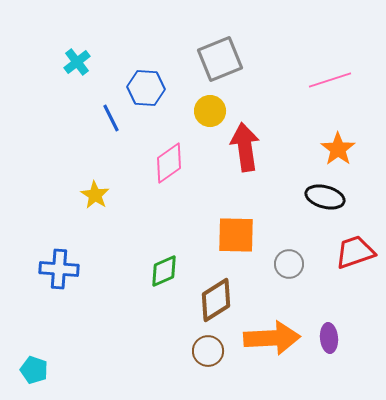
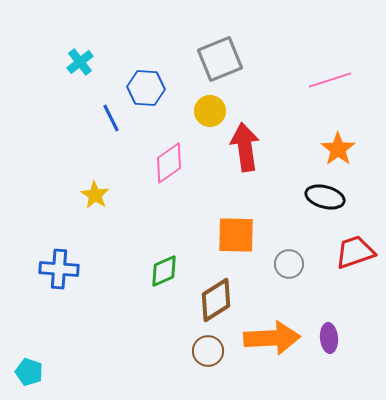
cyan cross: moved 3 px right
cyan pentagon: moved 5 px left, 2 px down
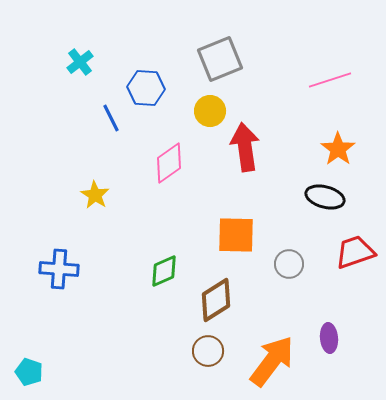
orange arrow: moved 23 px down; rotated 50 degrees counterclockwise
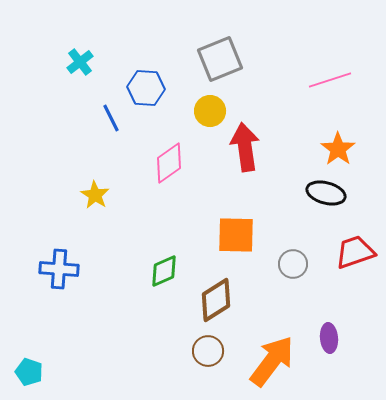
black ellipse: moved 1 px right, 4 px up
gray circle: moved 4 px right
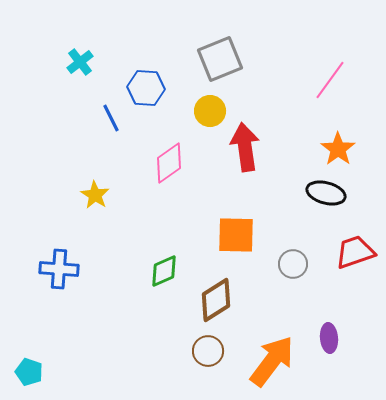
pink line: rotated 36 degrees counterclockwise
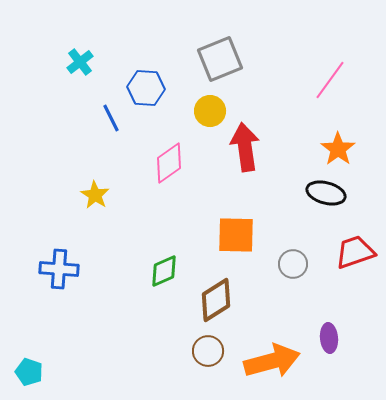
orange arrow: rotated 38 degrees clockwise
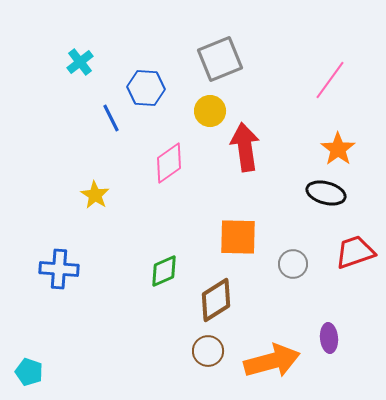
orange square: moved 2 px right, 2 px down
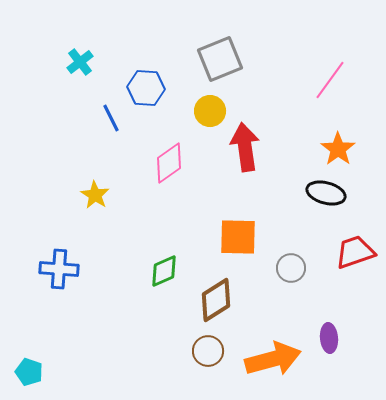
gray circle: moved 2 px left, 4 px down
orange arrow: moved 1 px right, 2 px up
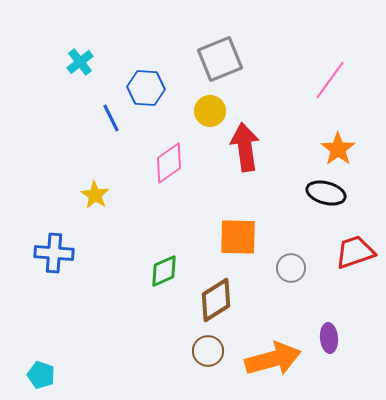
blue cross: moved 5 px left, 16 px up
cyan pentagon: moved 12 px right, 3 px down
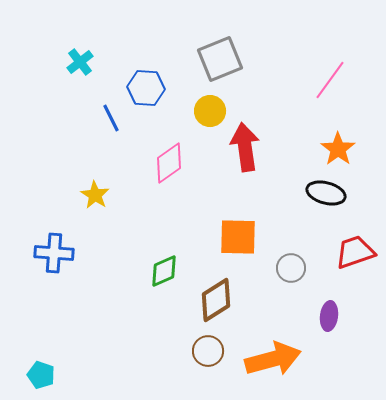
purple ellipse: moved 22 px up; rotated 12 degrees clockwise
